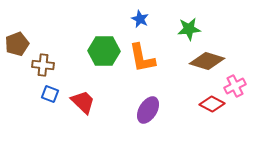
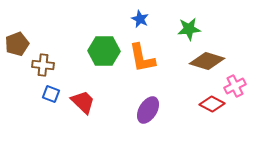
blue square: moved 1 px right
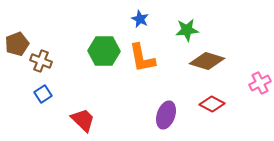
green star: moved 2 px left, 1 px down
brown cross: moved 2 px left, 4 px up; rotated 15 degrees clockwise
pink cross: moved 25 px right, 3 px up
blue square: moved 8 px left; rotated 36 degrees clockwise
red trapezoid: moved 18 px down
purple ellipse: moved 18 px right, 5 px down; rotated 12 degrees counterclockwise
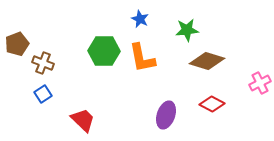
brown cross: moved 2 px right, 2 px down
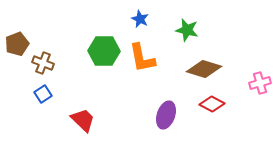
green star: rotated 20 degrees clockwise
brown diamond: moved 3 px left, 8 px down
pink cross: rotated 10 degrees clockwise
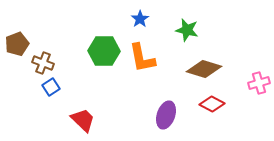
blue star: rotated 12 degrees clockwise
pink cross: moved 1 px left
blue square: moved 8 px right, 7 px up
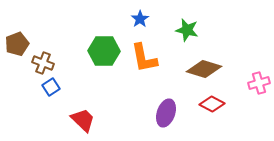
orange L-shape: moved 2 px right
purple ellipse: moved 2 px up
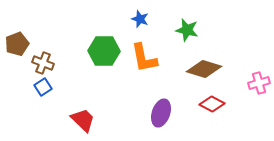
blue star: rotated 18 degrees counterclockwise
blue square: moved 8 px left
purple ellipse: moved 5 px left
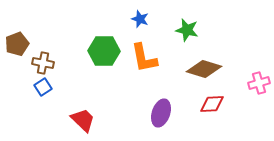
brown cross: rotated 10 degrees counterclockwise
red diamond: rotated 30 degrees counterclockwise
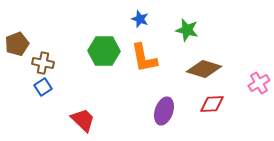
pink cross: rotated 15 degrees counterclockwise
purple ellipse: moved 3 px right, 2 px up
